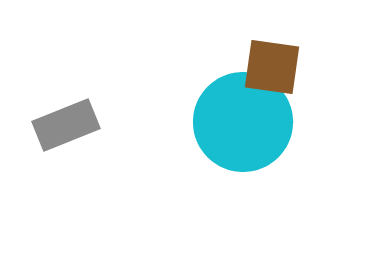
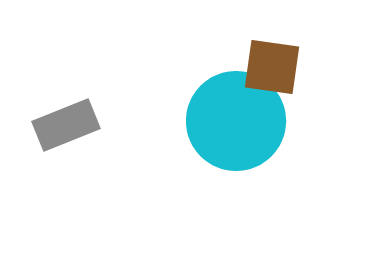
cyan circle: moved 7 px left, 1 px up
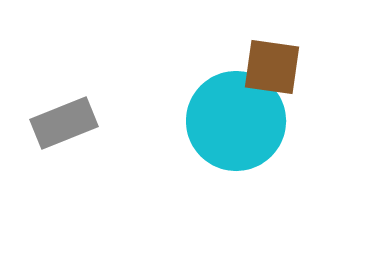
gray rectangle: moved 2 px left, 2 px up
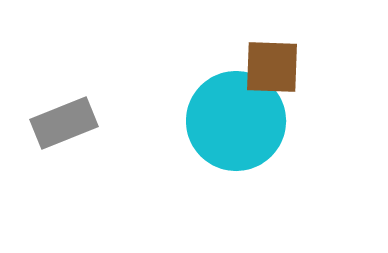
brown square: rotated 6 degrees counterclockwise
